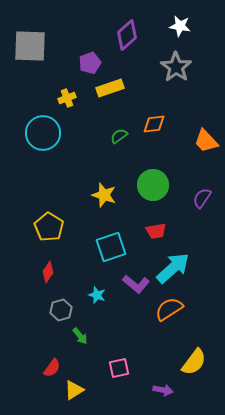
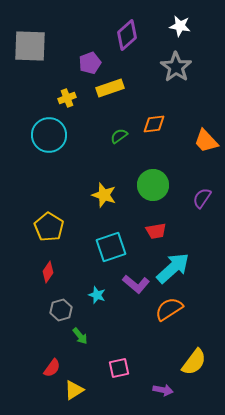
cyan circle: moved 6 px right, 2 px down
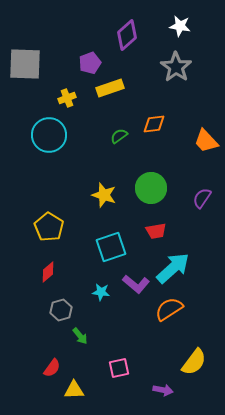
gray square: moved 5 px left, 18 px down
green circle: moved 2 px left, 3 px down
red diamond: rotated 15 degrees clockwise
cyan star: moved 4 px right, 3 px up; rotated 12 degrees counterclockwise
yellow triangle: rotated 30 degrees clockwise
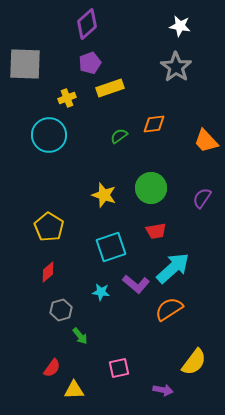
purple diamond: moved 40 px left, 11 px up
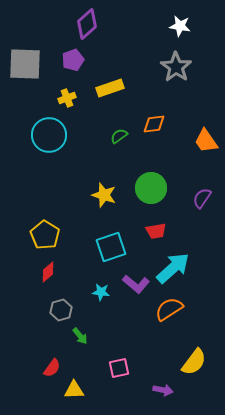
purple pentagon: moved 17 px left, 3 px up
orange trapezoid: rotated 8 degrees clockwise
yellow pentagon: moved 4 px left, 8 px down
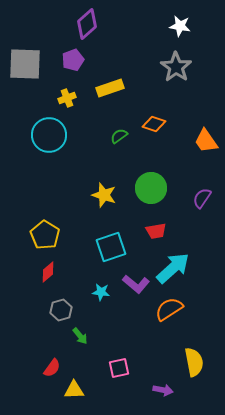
orange diamond: rotated 25 degrees clockwise
yellow semicircle: rotated 48 degrees counterclockwise
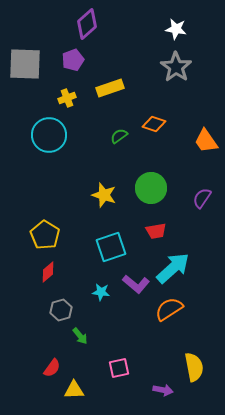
white star: moved 4 px left, 3 px down
yellow semicircle: moved 5 px down
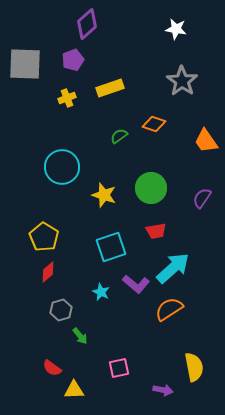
gray star: moved 6 px right, 14 px down
cyan circle: moved 13 px right, 32 px down
yellow pentagon: moved 1 px left, 2 px down
cyan star: rotated 18 degrees clockwise
red semicircle: rotated 90 degrees clockwise
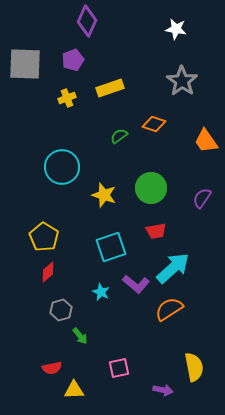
purple diamond: moved 3 px up; rotated 24 degrees counterclockwise
red semicircle: rotated 48 degrees counterclockwise
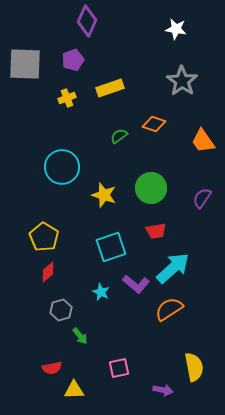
orange trapezoid: moved 3 px left
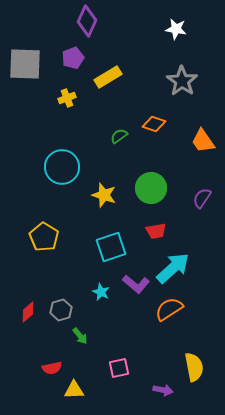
purple pentagon: moved 2 px up
yellow rectangle: moved 2 px left, 11 px up; rotated 12 degrees counterclockwise
red diamond: moved 20 px left, 40 px down
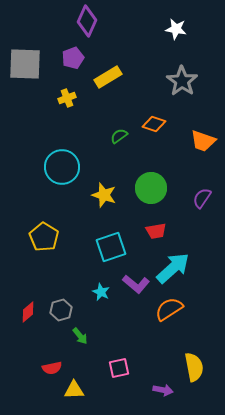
orange trapezoid: rotated 36 degrees counterclockwise
